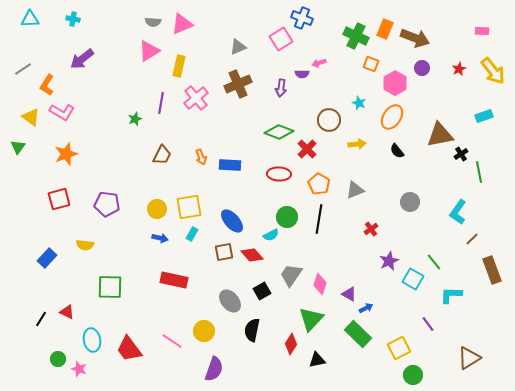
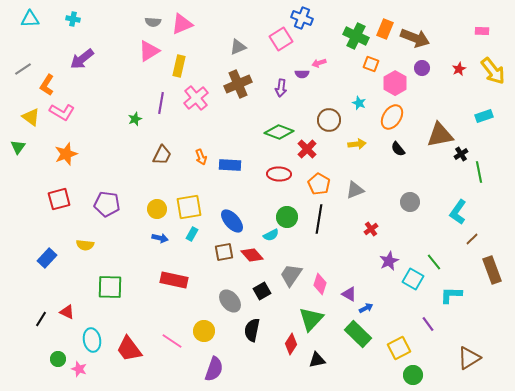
black semicircle at (397, 151): moved 1 px right, 2 px up
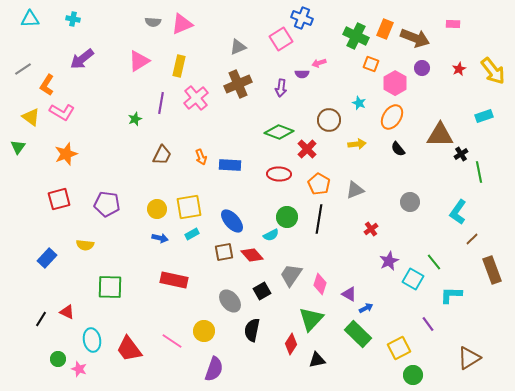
pink rectangle at (482, 31): moved 29 px left, 7 px up
pink triangle at (149, 51): moved 10 px left, 10 px down
brown triangle at (440, 135): rotated 12 degrees clockwise
cyan rectangle at (192, 234): rotated 32 degrees clockwise
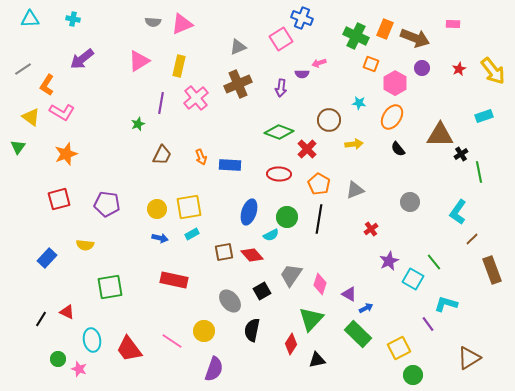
cyan star at (359, 103): rotated 16 degrees counterclockwise
green star at (135, 119): moved 3 px right, 5 px down
yellow arrow at (357, 144): moved 3 px left
blue ellipse at (232, 221): moved 17 px right, 9 px up; rotated 60 degrees clockwise
green square at (110, 287): rotated 12 degrees counterclockwise
cyan L-shape at (451, 295): moved 5 px left, 9 px down; rotated 15 degrees clockwise
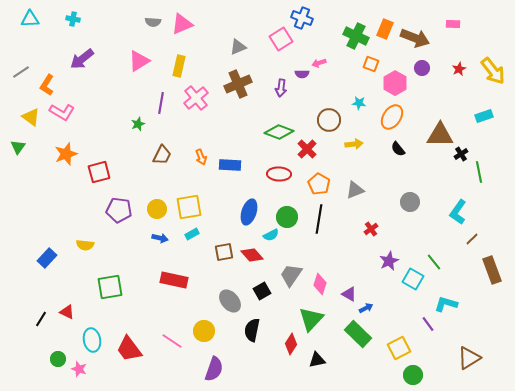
gray line at (23, 69): moved 2 px left, 3 px down
red square at (59, 199): moved 40 px right, 27 px up
purple pentagon at (107, 204): moved 12 px right, 6 px down
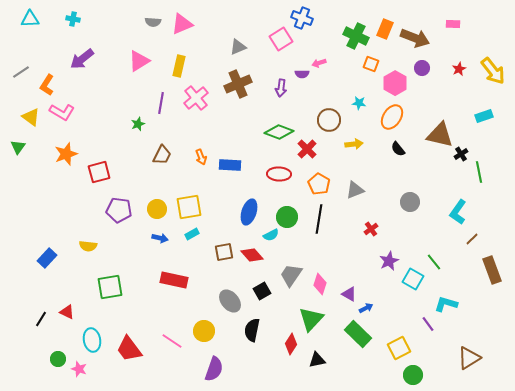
brown triangle at (440, 135): rotated 12 degrees clockwise
yellow semicircle at (85, 245): moved 3 px right, 1 px down
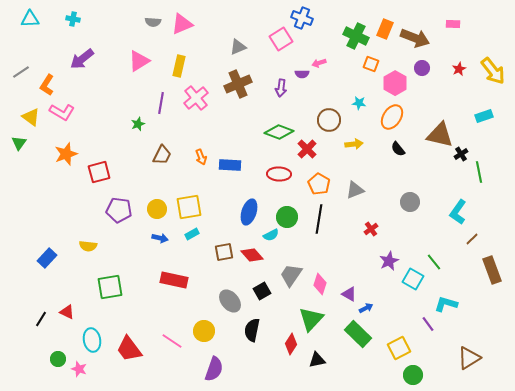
green triangle at (18, 147): moved 1 px right, 4 px up
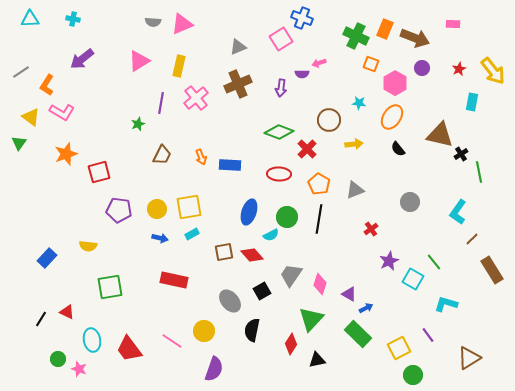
cyan rectangle at (484, 116): moved 12 px left, 14 px up; rotated 60 degrees counterclockwise
brown rectangle at (492, 270): rotated 12 degrees counterclockwise
purple line at (428, 324): moved 11 px down
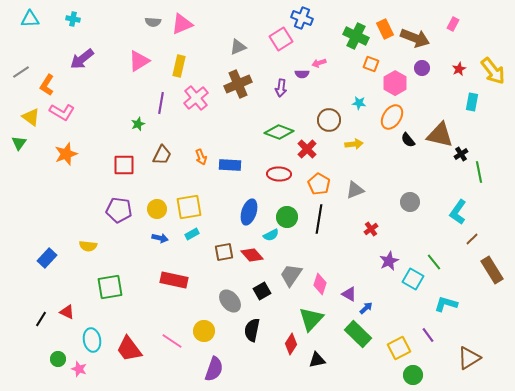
pink rectangle at (453, 24): rotated 64 degrees counterclockwise
orange rectangle at (385, 29): rotated 48 degrees counterclockwise
black semicircle at (398, 149): moved 10 px right, 9 px up
red square at (99, 172): moved 25 px right, 7 px up; rotated 15 degrees clockwise
blue arrow at (366, 308): rotated 16 degrees counterclockwise
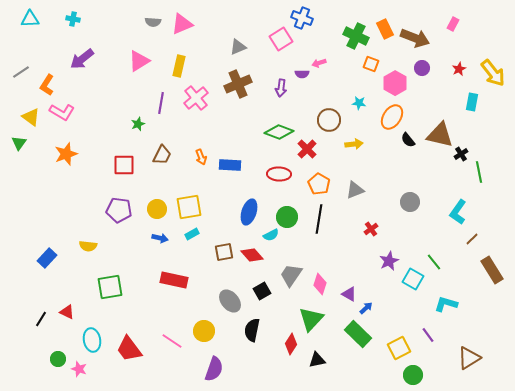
yellow arrow at (493, 71): moved 2 px down
